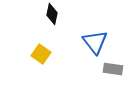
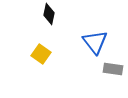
black diamond: moved 3 px left
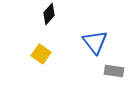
black diamond: rotated 30 degrees clockwise
gray rectangle: moved 1 px right, 2 px down
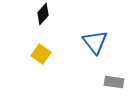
black diamond: moved 6 px left
gray rectangle: moved 11 px down
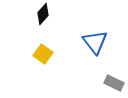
yellow square: moved 2 px right
gray rectangle: moved 1 px down; rotated 18 degrees clockwise
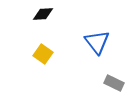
black diamond: rotated 45 degrees clockwise
blue triangle: moved 2 px right
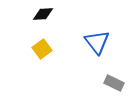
yellow square: moved 1 px left, 5 px up; rotated 18 degrees clockwise
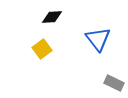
black diamond: moved 9 px right, 3 px down
blue triangle: moved 1 px right, 3 px up
